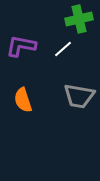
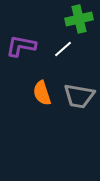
orange semicircle: moved 19 px right, 7 px up
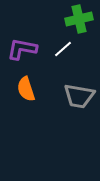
purple L-shape: moved 1 px right, 3 px down
orange semicircle: moved 16 px left, 4 px up
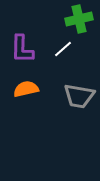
purple L-shape: rotated 100 degrees counterclockwise
orange semicircle: rotated 95 degrees clockwise
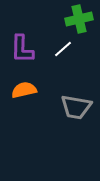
orange semicircle: moved 2 px left, 1 px down
gray trapezoid: moved 3 px left, 11 px down
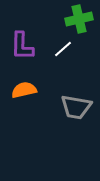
purple L-shape: moved 3 px up
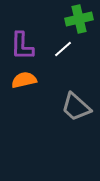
orange semicircle: moved 10 px up
gray trapezoid: rotated 32 degrees clockwise
